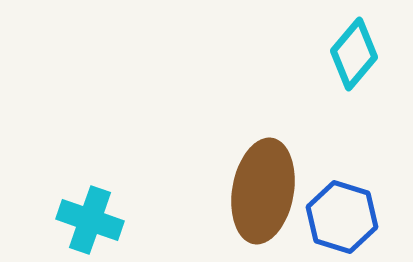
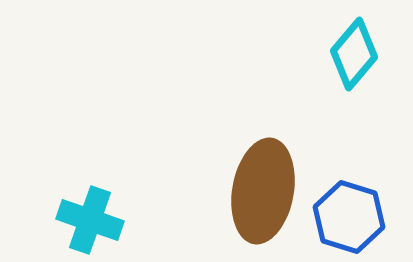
blue hexagon: moved 7 px right
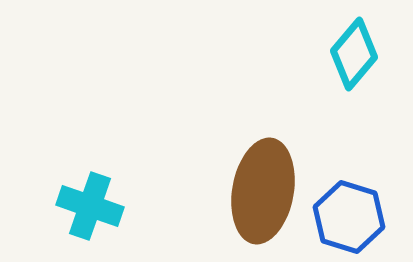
cyan cross: moved 14 px up
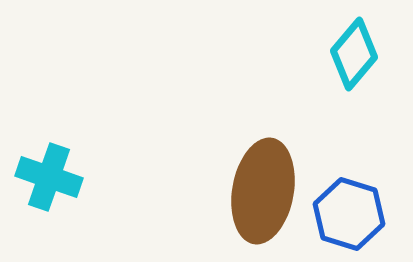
cyan cross: moved 41 px left, 29 px up
blue hexagon: moved 3 px up
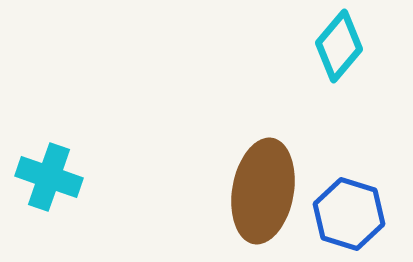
cyan diamond: moved 15 px left, 8 px up
